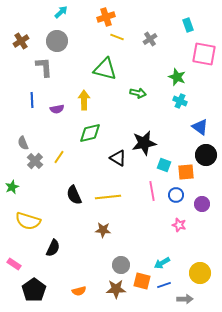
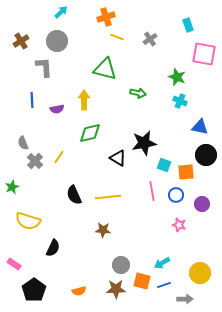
blue triangle at (200, 127): rotated 24 degrees counterclockwise
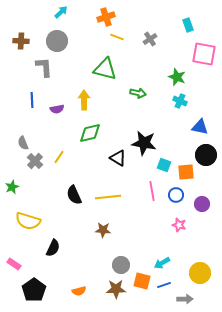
brown cross at (21, 41): rotated 35 degrees clockwise
black star at (144, 143): rotated 20 degrees clockwise
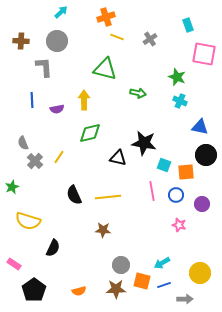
black triangle at (118, 158): rotated 18 degrees counterclockwise
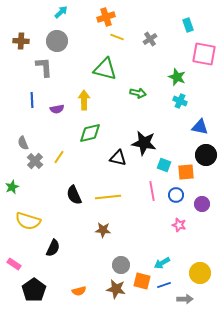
brown star at (116, 289): rotated 12 degrees clockwise
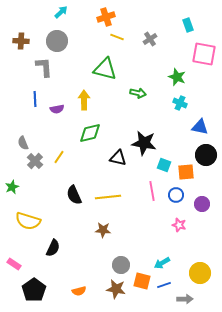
blue line at (32, 100): moved 3 px right, 1 px up
cyan cross at (180, 101): moved 2 px down
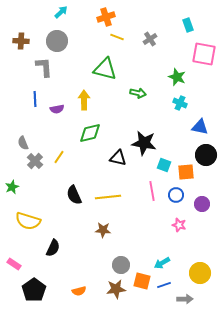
brown star at (116, 289): rotated 18 degrees counterclockwise
